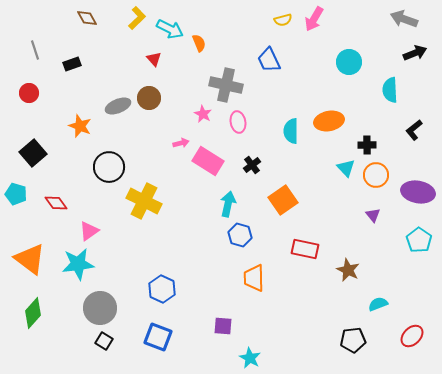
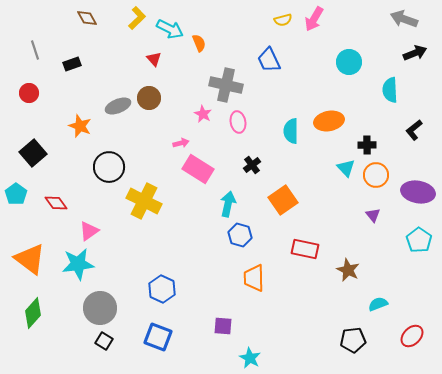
pink rectangle at (208, 161): moved 10 px left, 8 px down
cyan pentagon at (16, 194): rotated 20 degrees clockwise
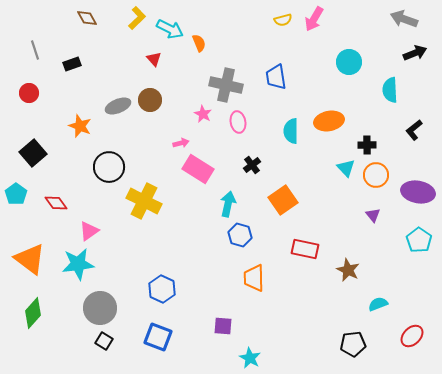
blue trapezoid at (269, 60): moved 7 px right, 17 px down; rotated 16 degrees clockwise
brown circle at (149, 98): moved 1 px right, 2 px down
black pentagon at (353, 340): moved 4 px down
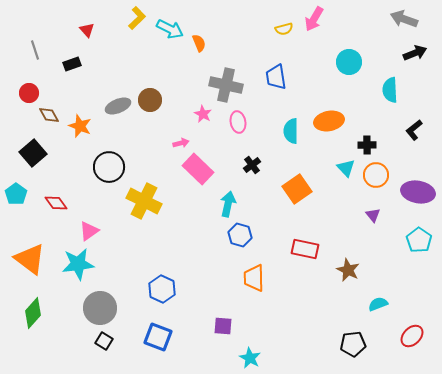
brown diamond at (87, 18): moved 38 px left, 97 px down
yellow semicircle at (283, 20): moved 1 px right, 9 px down
red triangle at (154, 59): moved 67 px left, 29 px up
pink rectangle at (198, 169): rotated 12 degrees clockwise
orange square at (283, 200): moved 14 px right, 11 px up
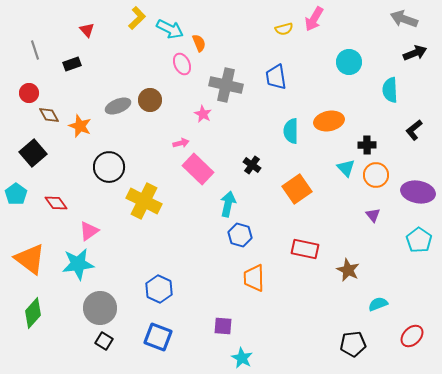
pink ellipse at (238, 122): moved 56 px left, 58 px up; rotated 15 degrees counterclockwise
black cross at (252, 165): rotated 18 degrees counterclockwise
blue hexagon at (162, 289): moved 3 px left
cyan star at (250, 358): moved 8 px left
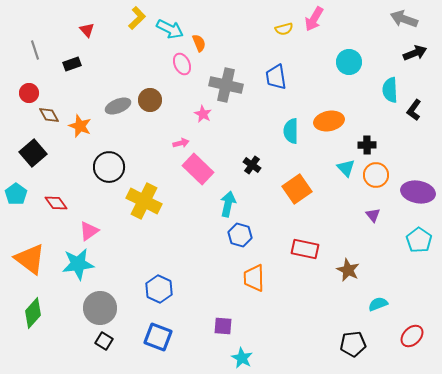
black L-shape at (414, 130): moved 20 px up; rotated 15 degrees counterclockwise
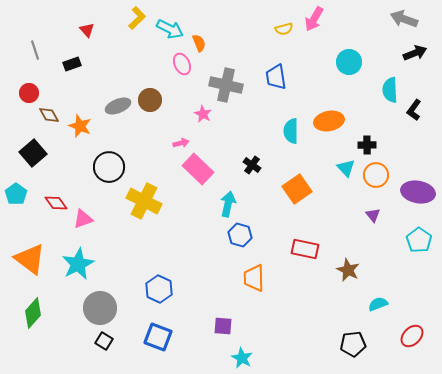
pink triangle at (89, 231): moved 6 px left, 12 px up; rotated 15 degrees clockwise
cyan star at (78, 264): rotated 20 degrees counterclockwise
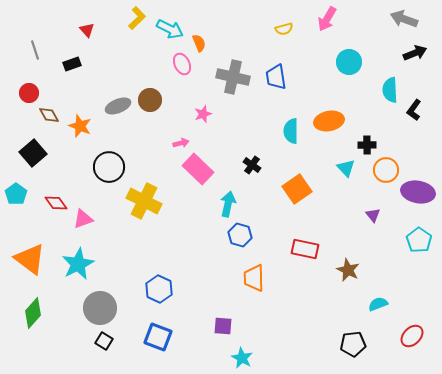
pink arrow at (314, 19): moved 13 px right
gray cross at (226, 85): moved 7 px right, 8 px up
pink star at (203, 114): rotated 24 degrees clockwise
orange circle at (376, 175): moved 10 px right, 5 px up
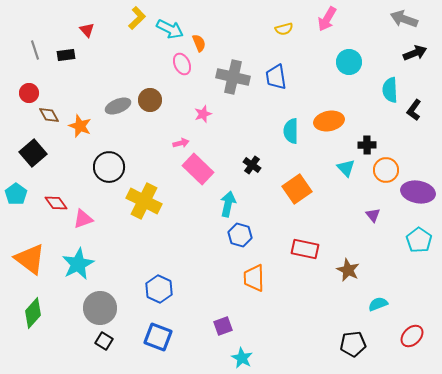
black rectangle at (72, 64): moved 6 px left, 9 px up; rotated 12 degrees clockwise
purple square at (223, 326): rotated 24 degrees counterclockwise
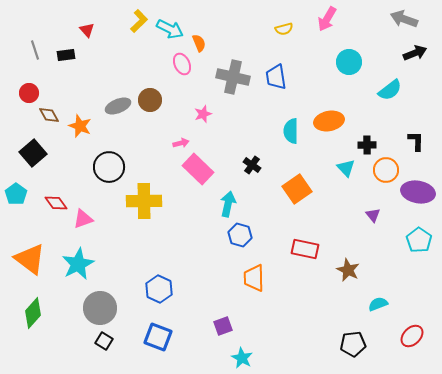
yellow L-shape at (137, 18): moved 2 px right, 3 px down
cyan semicircle at (390, 90): rotated 125 degrees counterclockwise
black L-shape at (414, 110): moved 2 px right, 31 px down; rotated 145 degrees clockwise
yellow cross at (144, 201): rotated 28 degrees counterclockwise
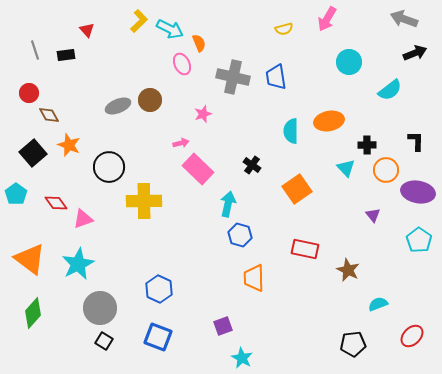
orange star at (80, 126): moved 11 px left, 19 px down
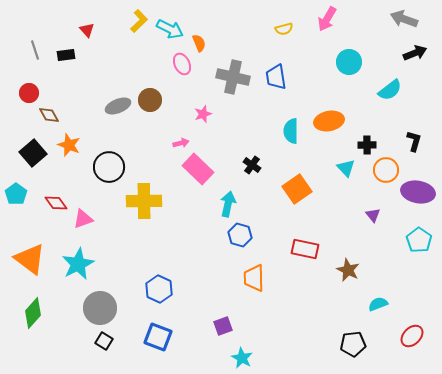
black L-shape at (416, 141): moved 2 px left; rotated 15 degrees clockwise
